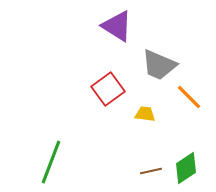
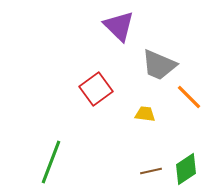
purple triangle: moved 2 px right; rotated 12 degrees clockwise
red square: moved 12 px left
green diamond: moved 1 px down
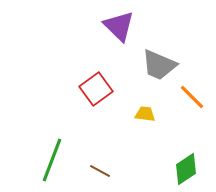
orange line: moved 3 px right
green line: moved 1 px right, 2 px up
brown line: moved 51 px left; rotated 40 degrees clockwise
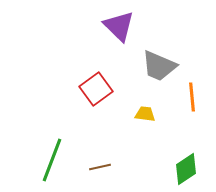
gray trapezoid: moved 1 px down
orange line: rotated 40 degrees clockwise
brown line: moved 4 px up; rotated 40 degrees counterclockwise
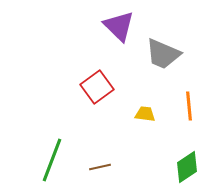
gray trapezoid: moved 4 px right, 12 px up
red square: moved 1 px right, 2 px up
orange line: moved 3 px left, 9 px down
green diamond: moved 1 px right, 2 px up
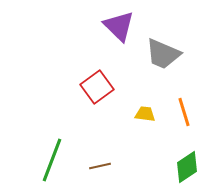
orange line: moved 5 px left, 6 px down; rotated 12 degrees counterclockwise
brown line: moved 1 px up
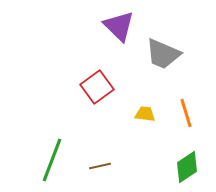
orange line: moved 2 px right, 1 px down
